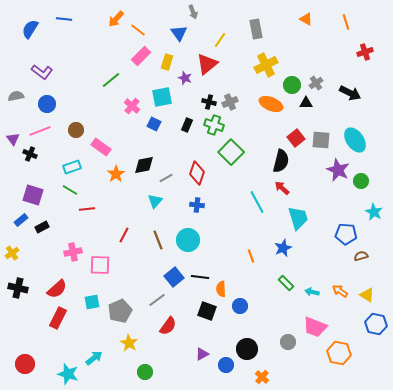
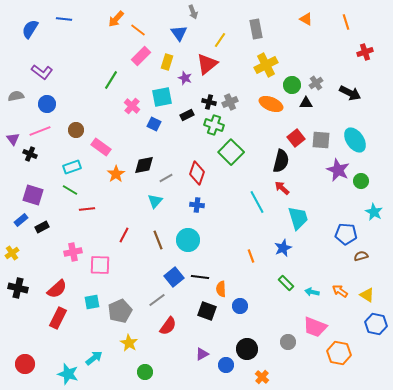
green line at (111, 80): rotated 18 degrees counterclockwise
black rectangle at (187, 125): moved 10 px up; rotated 40 degrees clockwise
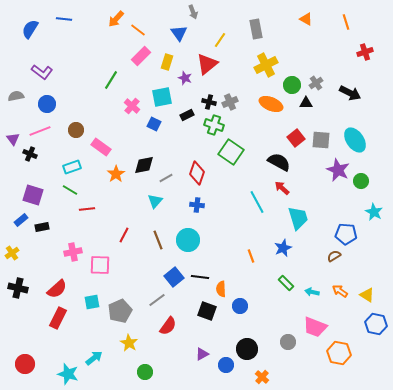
green square at (231, 152): rotated 10 degrees counterclockwise
black semicircle at (281, 161): moved 2 px left, 1 px down; rotated 75 degrees counterclockwise
black rectangle at (42, 227): rotated 16 degrees clockwise
brown semicircle at (361, 256): moved 27 px left; rotated 16 degrees counterclockwise
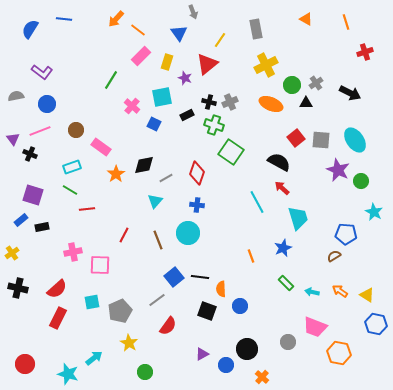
cyan circle at (188, 240): moved 7 px up
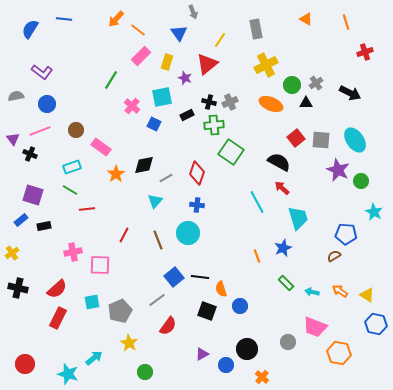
green cross at (214, 125): rotated 24 degrees counterclockwise
black rectangle at (42, 227): moved 2 px right, 1 px up
orange line at (251, 256): moved 6 px right
orange semicircle at (221, 289): rotated 14 degrees counterclockwise
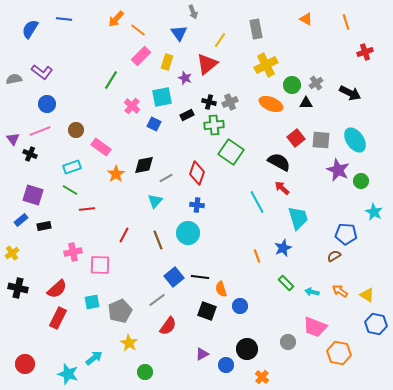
gray semicircle at (16, 96): moved 2 px left, 17 px up
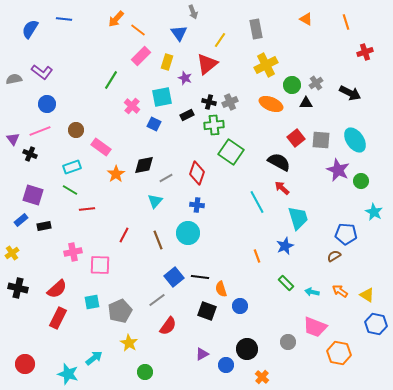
blue star at (283, 248): moved 2 px right, 2 px up
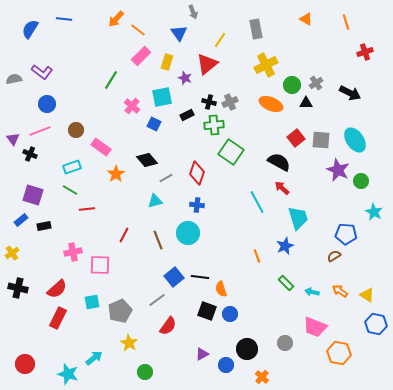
black diamond at (144, 165): moved 3 px right, 5 px up; rotated 60 degrees clockwise
cyan triangle at (155, 201): rotated 35 degrees clockwise
blue circle at (240, 306): moved 10 px left, 8 px down
gray circle at (288, 342): moved 3 px left, 1 px down
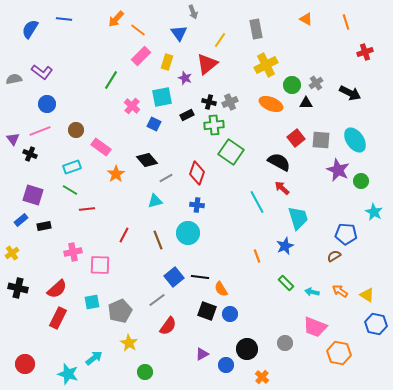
orange semicircle at (221, 289): rotated 14 degrees counterclockwise
